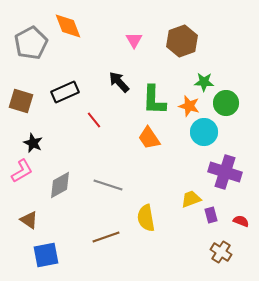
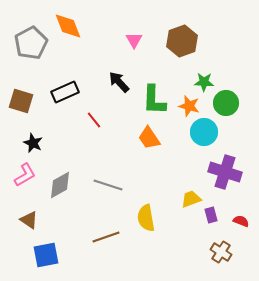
pink L-shape: moved 3 px right, 4 px down
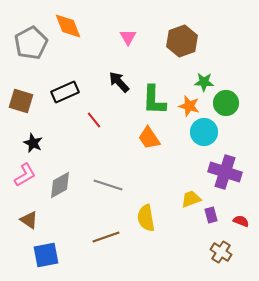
pink triangle: moved 6 px left, 3 px up
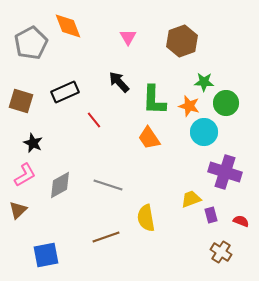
brown triangle: moved 11 px left, 10 px up; rotated 42 degrees clockwise
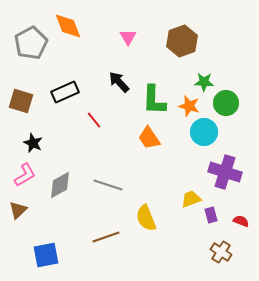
yellow semicircle: rotated 12 degrees counterclockwise
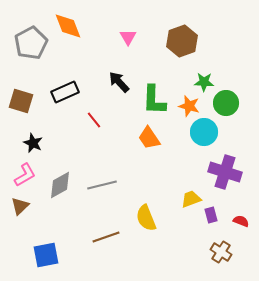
gray line: moved 6 px left; rotated 32 degrees counterclockwise
brown triangle: moved 2 px right, 4 px up
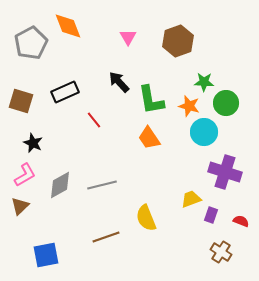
brown hexagon: moved 4 px left
green L-shape: moved 3 px left; rotated 12 degrees counterclockwise
purple rectangle: rotated 35 degrees clockwise
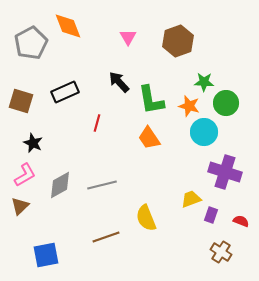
red line: moved 3 px right, 3 px down; rotated 54 degrees clockwise
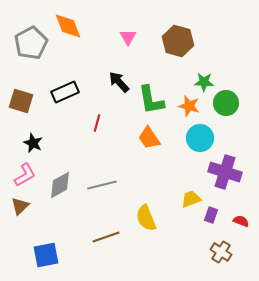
brown hexagon: rotated 24 degrees counterclockwise
cyan circle: moved 4 px left, 6 px down
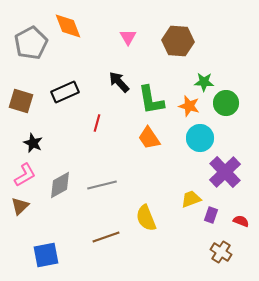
brown hexagon: rotated 12 degrees counterclockwise
purple cross: rotated 28 degrees clockwise
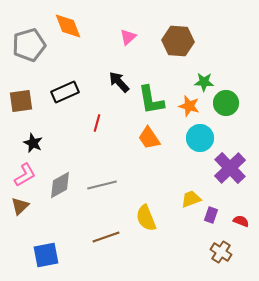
pink triangle: rotated 18 degrees clockwise
gray pentagon: moved 2 px left, 2 px down; rotated 12 degrees clockwise
brown square: rotated 25 degrees counterclockwise
purple cross: moved 5 px right, 4 px up
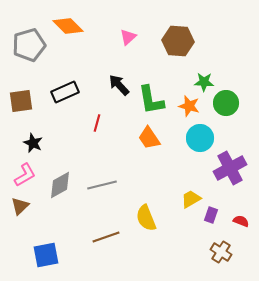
orange diamond: rotated 24 degrees counterclockwise
black arrow: moved 3 px down
purple cross: rotated 16 degrees clockwise
yellow trapezoid: rotated 10 degrees counterclockwise
